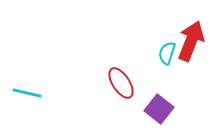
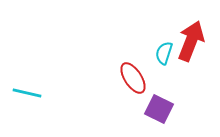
cyan semicircle: moved 3 px left
red ellipse: moved 12 px right, 5 px up
purple square: rotated 12 degrees counterclockwise
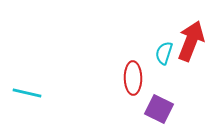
red ellipse: rotated 32 degrees clockwise
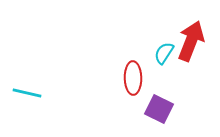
cyan semicircle: rotated 15 degrees clockwise
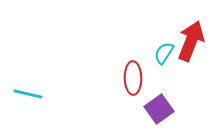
cyan line: moved 1 px right, 1 px down
purple square: rotated 28 degrees clockwise
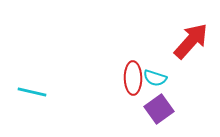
red arrow: rotated 21 degrees clockwise
cyan semicircle: moved 9 px left, 25 px down; rotated 105 degrees counterclockwise
cyan line: moved 4 px right, 2 px up
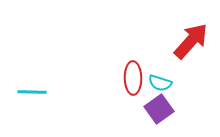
cyan semicircle: moved 5 px right, 5 px down
cyan line: rotated 12 degrees counterclockwise
